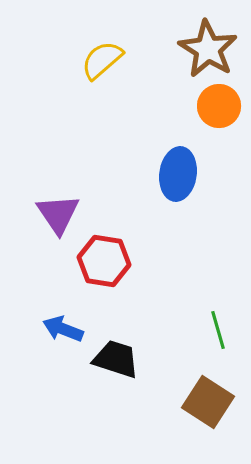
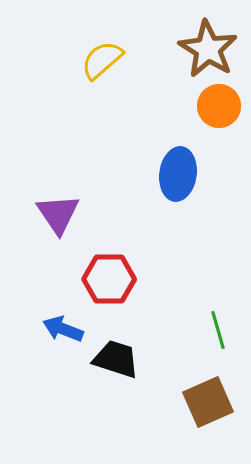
red hexagon: moved 5 px right, 18 px down; rotated 9 degrees counterclockwise
brown square: rotated 33 degrees clockwise
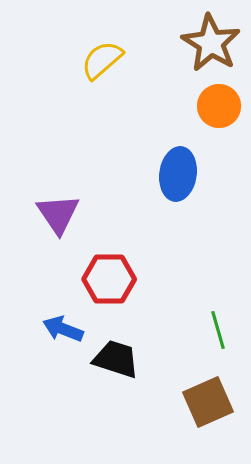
brown star: moved 3 px right, 6 px up
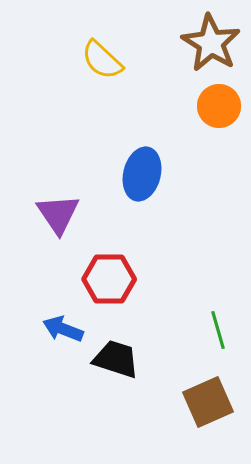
yellow semicircle: rotated 96 degrees counterclockwise
blue ellipse: moved 36 px left; rotated 6 degrees clockwise
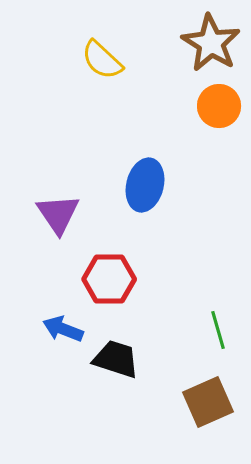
blue ellipse: moved 3 px right, 11 px down
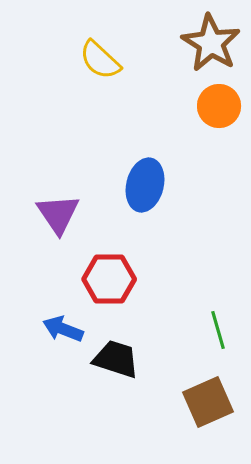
yellow semicircle: moved 2 px left
